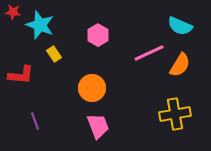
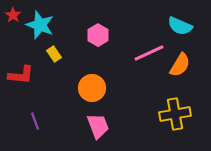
red star: moved 3 px down; rotated 28 degrees clockwise
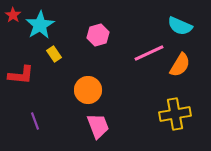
cyan star: rotated 20 degrees clockwise
pink hexagon: rotated 15 degrees clockwise
orange circle: moved 4 px left, 2 px down
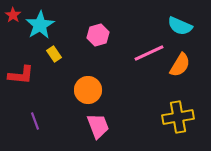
yellow cross: moved 3 px right, 3 px down
